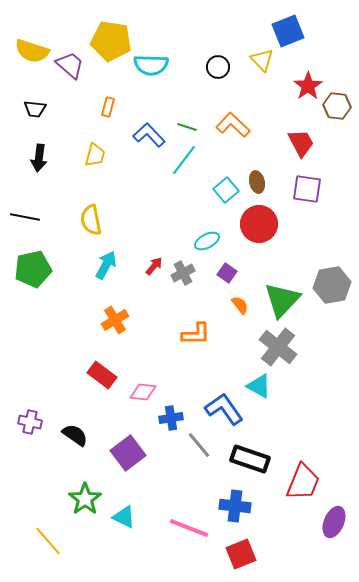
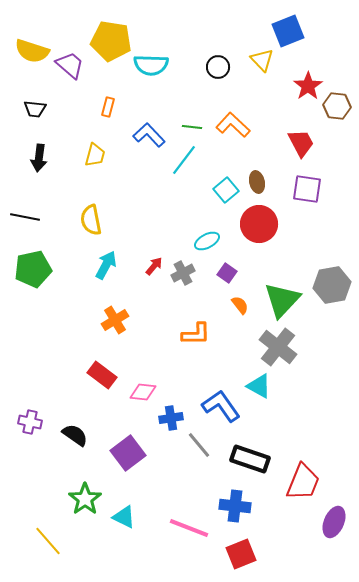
green line at (187, 127): moved 5 px right; rotated 12 degrees counterclockwise
blue L-shape at (224, 409): moved 3 px left, 3 px up
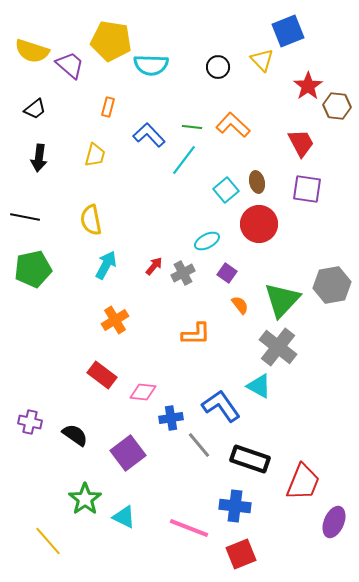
black trapezoid at (35, 109): rotated 45 degrees counterclockwise
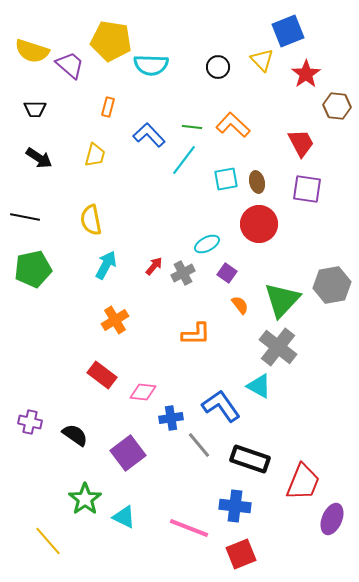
red star at (308, 86): moved 2 px left, 12 px up
black trapezoid at (35, 109): rotated 40 degrees clockwise
black arrow at (39, 158): rotated 64 degrees counterclockwise
cyan square at (226, 190): moved 11 px up; rotated 30 degrees clockwise
cyan ellipse at (207, 241): moved 3 px down
purple ellipse at (334, 522): moved 2 px left, 3 px up
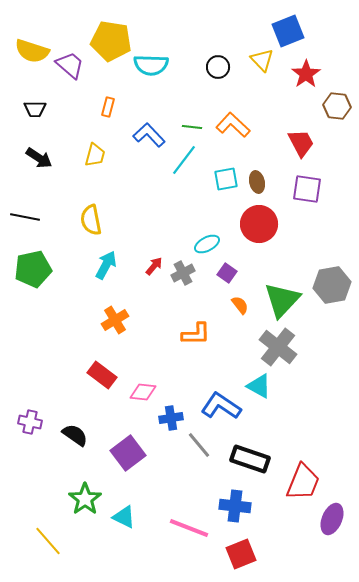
blue L-shape at (221, 406): rotated 21 degrees counterclockwise
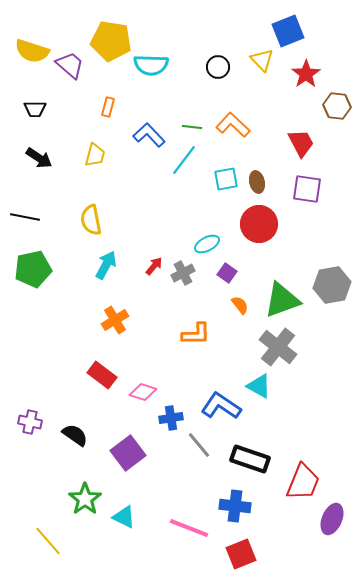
green triangle at (282, 300): rotated 27 degrees clockwise
pink diamond at (143, 392): rotated 12 degrees clockwise
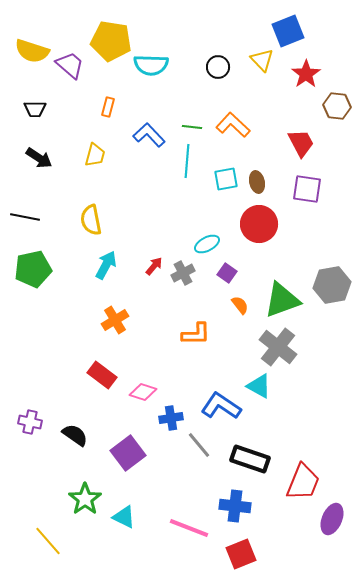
cyan line at (184, 160): moved 3 px right, 1 px down; rotated 32 degrees counterclockwise
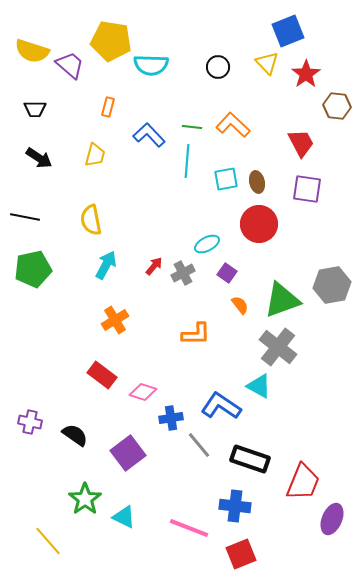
yellow triangle at (262, 60): moved 5 px right, 3 px down
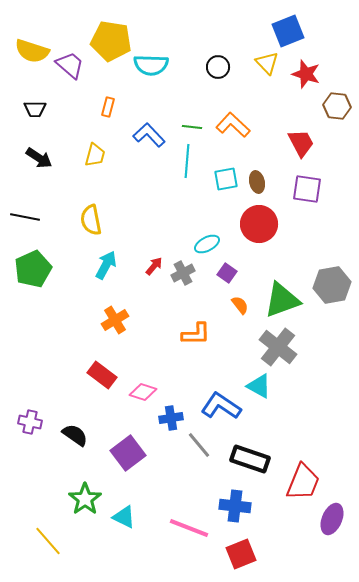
red star at (306, 74): rotated 20 degrees counterclockwise
green pentagon at (33, 269): rotated 12 degrees counterclockwise
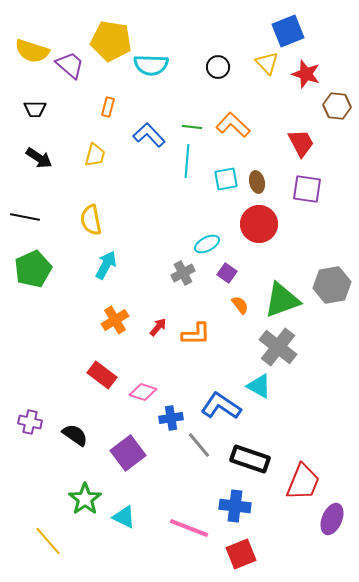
red arrow at (154, 266): moved 4 px right, 61 px down
